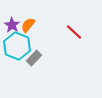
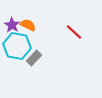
orange semicircle: rotated 77 degrees clockwise
cyan hexagon: rotated 12 degrees counterclockwise
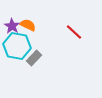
purple star: moved 1 px down
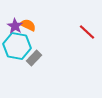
purple star: moved 3 px right
red line: moved 13 px right
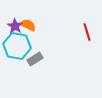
red line: rotated 30 degrees clockwise
gray rectangle: moved 1 px right, 1 px down; rotated 14 degrees clockwise
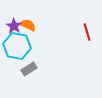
purple star: moved 1 px left
gray rectangle: moved 6 px left, 10 px down
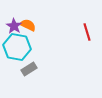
cyan hexagon: moved 1 px down
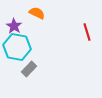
orange semicircle: moved 9 px right, 12 px up
gray rectangle: rotated 14 degrees counterclockwise
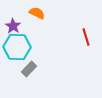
purple star: moved 1 px left
red line: moved 1 px left, 5 px down
cyan hexagon: rotated 8 degrees counterclockwise
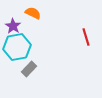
orange semicircle: moved 4 px left
cyan hexagon: rotated 12 degrees counterclockwise
